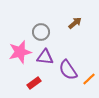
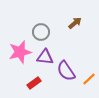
purple semicircle: moved 2 px left, 1 px down
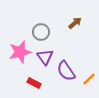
purple triangle: rotated 48 degrees clockwise
red rectangle: rotated 64 degrees clockwise
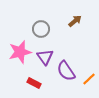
brown arrow: moved 2 px up
gray circle: moved 3 px up
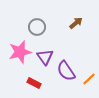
brown arrow: moved 1 px right, 2 px down
gray circle: moved 4 px left, 2 px up
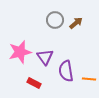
gray circle: moved 18 px right, 7 px up
purple semicircle: rotated 25 degrees clockwise
orange line: rotated 48 degrees clockwise
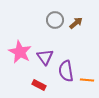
pink star: rotated 30 degrees counterclockwise
orange line: moved 2 px left, 1 px down
red rectangle: moved 5 px right, 2 px down
